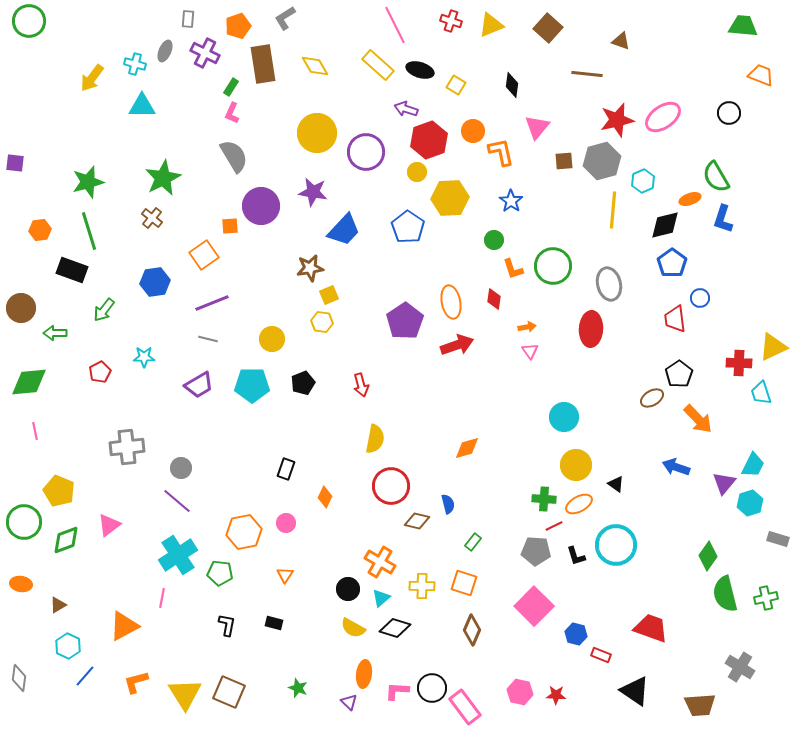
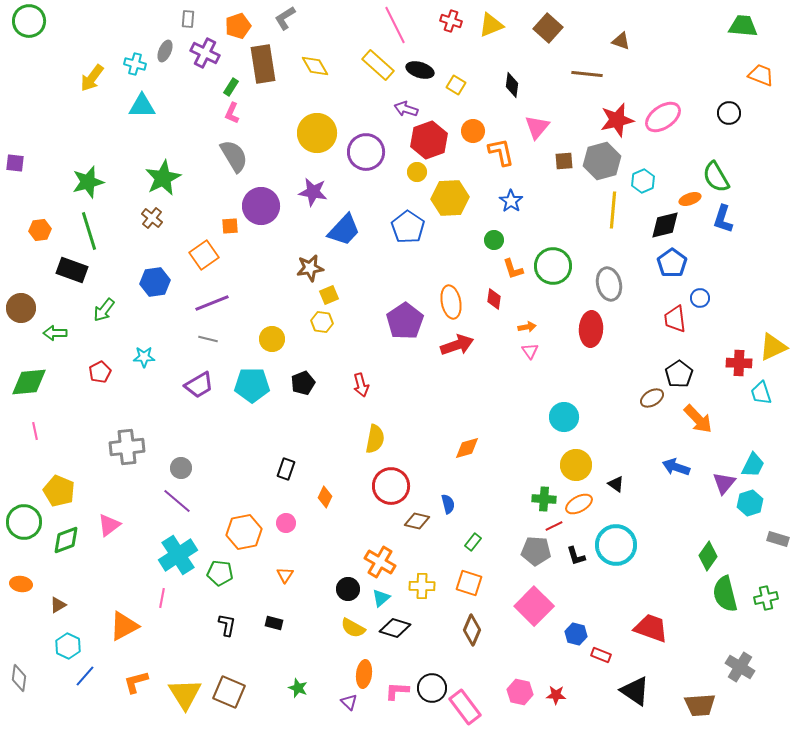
orange square at (464, 583): moved 5 px right
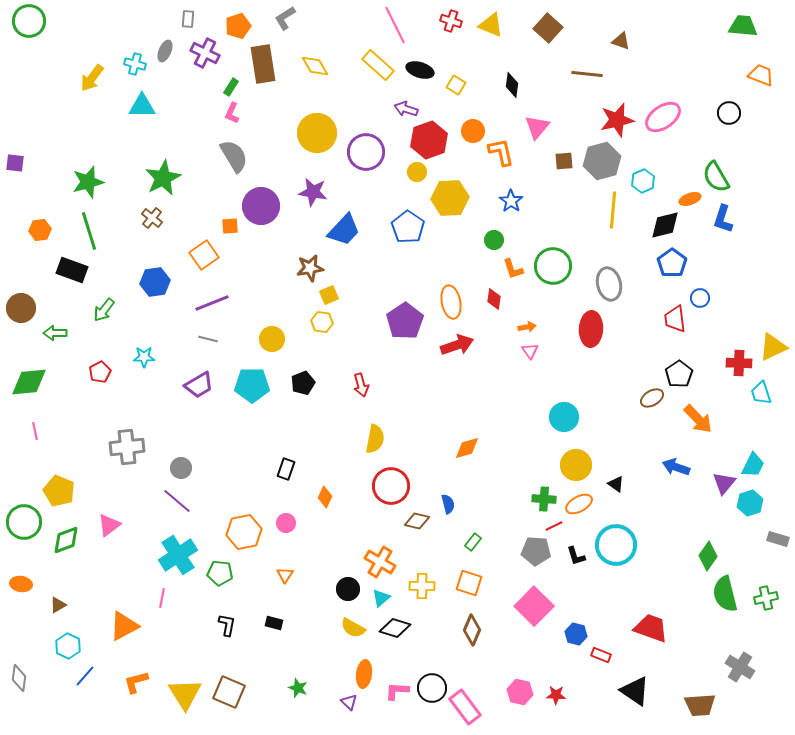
yellow triangle at (491, 25): rotated 44 degrees clockwise
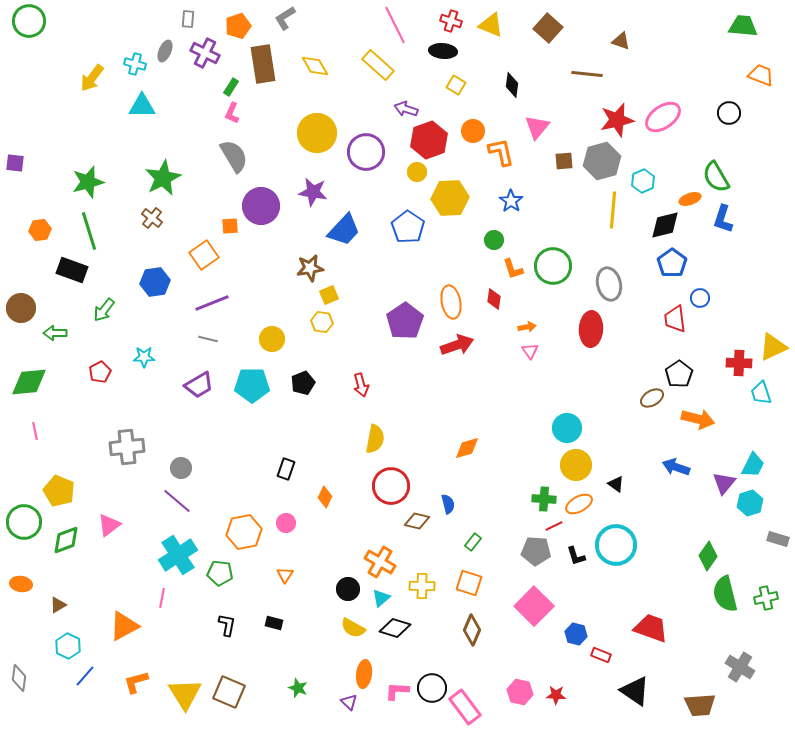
black ellipse at (420, 70): moved 23 px right, 19 px up; rotated 12 degrees counterclockwise
cyan circle at (564, 417): moved 3 px right, 11 px down
orange arrow at (698, 419): rotated 32 degrees counterclockwise
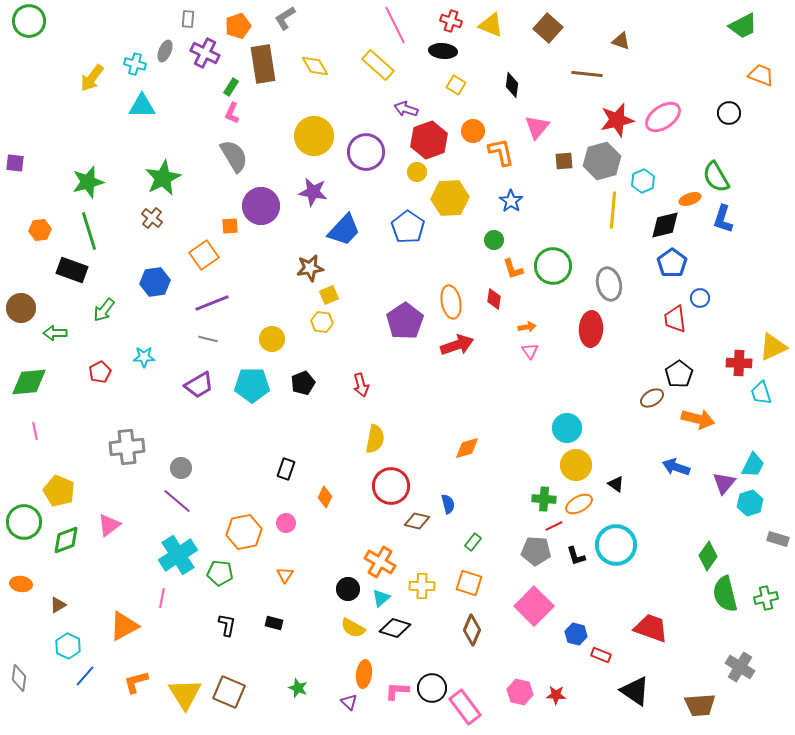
green trapezoid at (743, 26): rotated 148 degrees clockwise
yellow circle at (317, 133): moved 3 px left, 3 px down
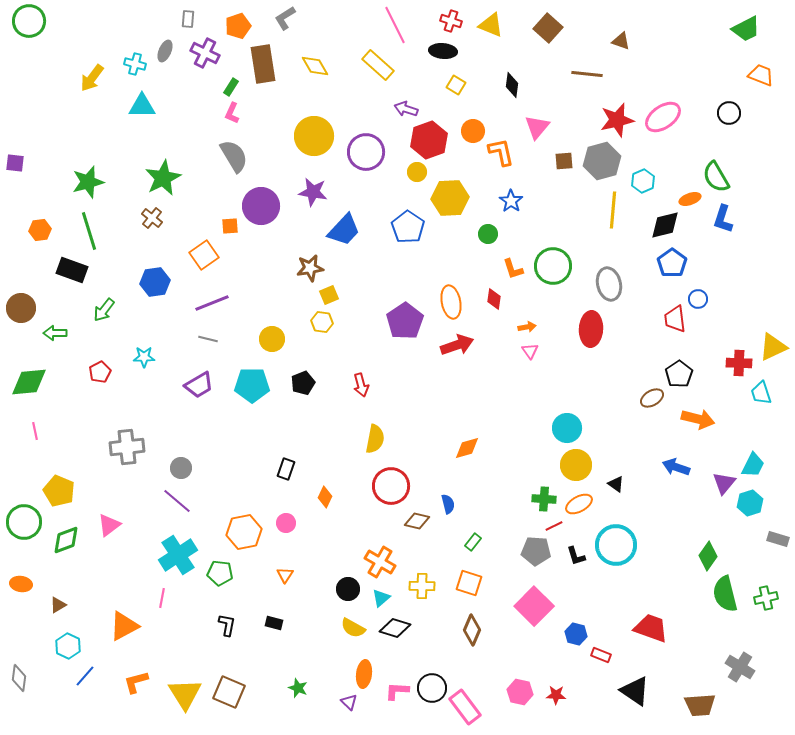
green trapezoid at (743, 26): moved 3 px right, 3 px down
green circle at (494, 240): moved 6 px left, 6 px up
blue circle at (700, 298): moved 2 px left, 1 px down
